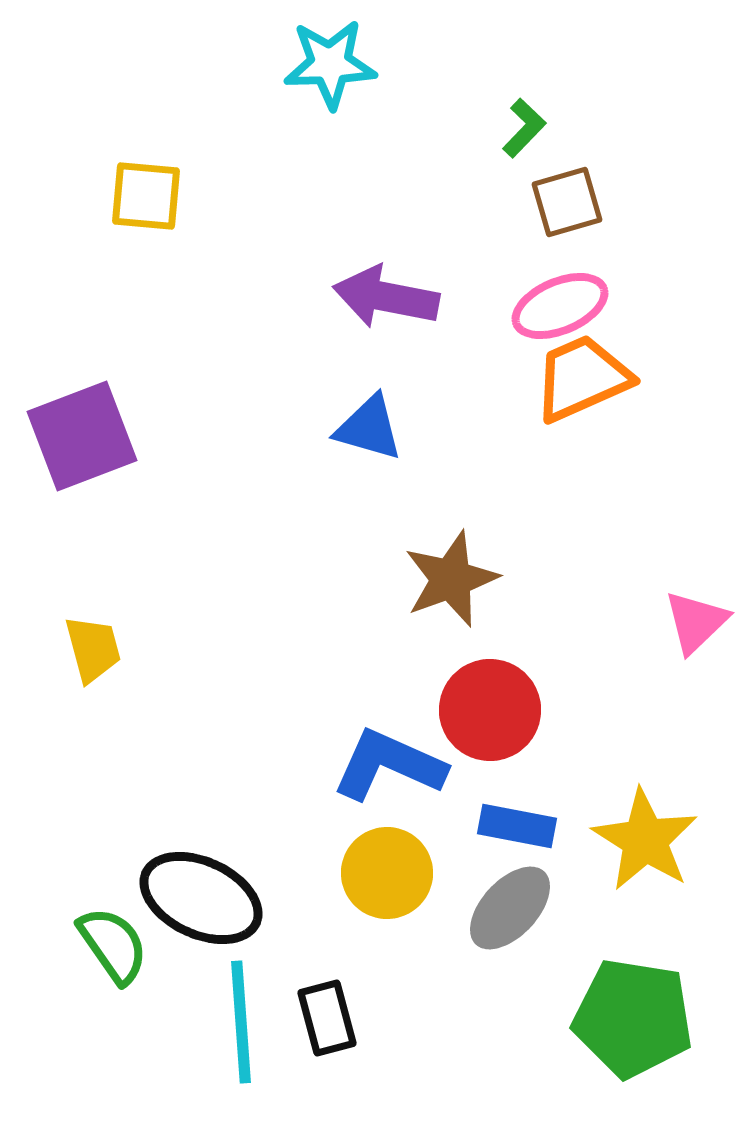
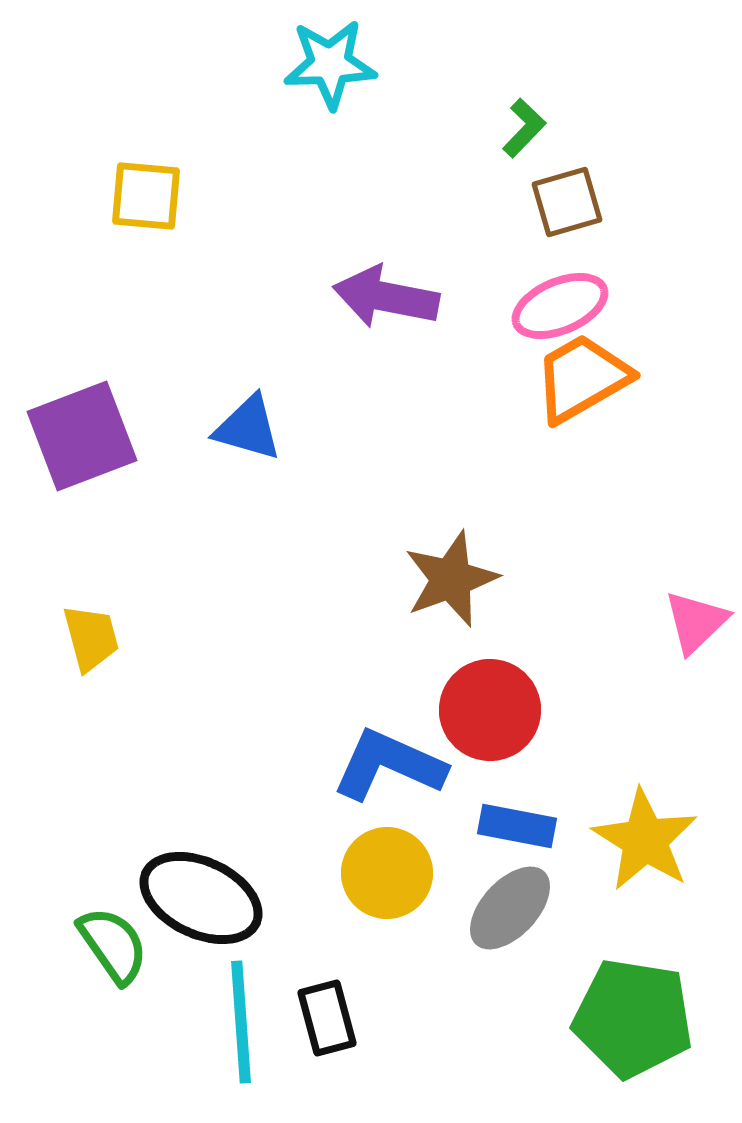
orange trapezoid: rotated 6 degrees counterclockwise
blue triangle: moved 121 px left
yellow trapezoid: moved 2 px left, 11 px up
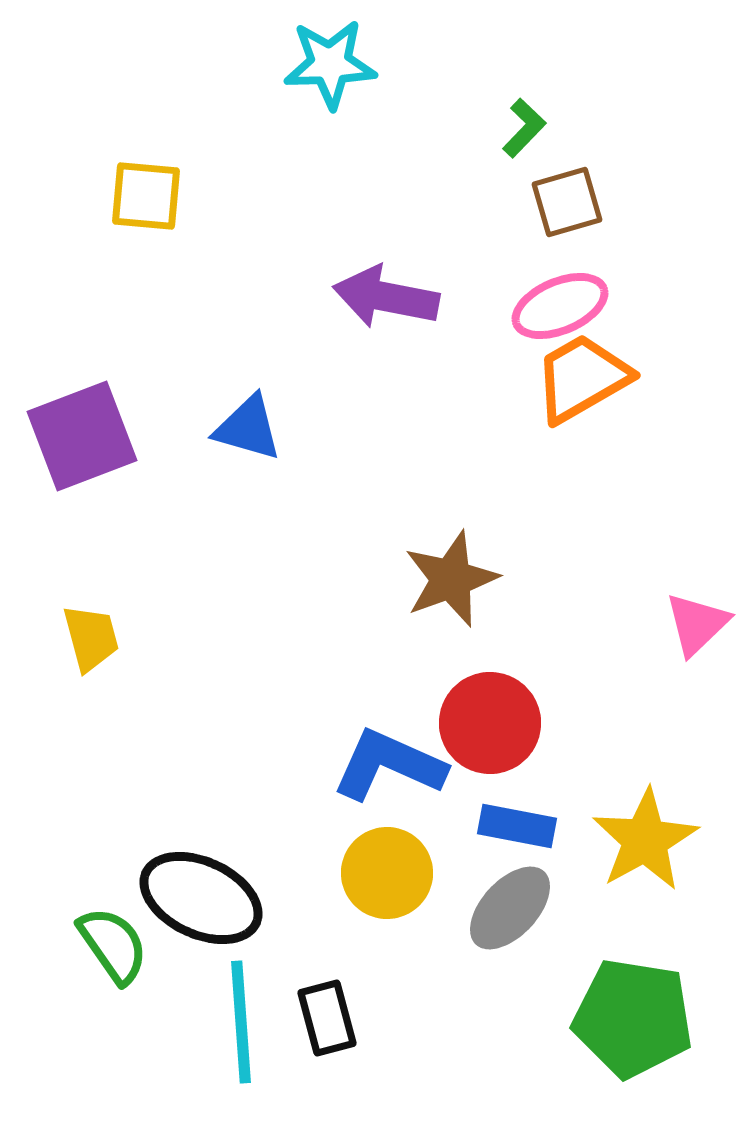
pink triangle: moved 1 px right, 2 px down
red circle: moved 13 px down
yellow star: rotated 11 degrees clockwise
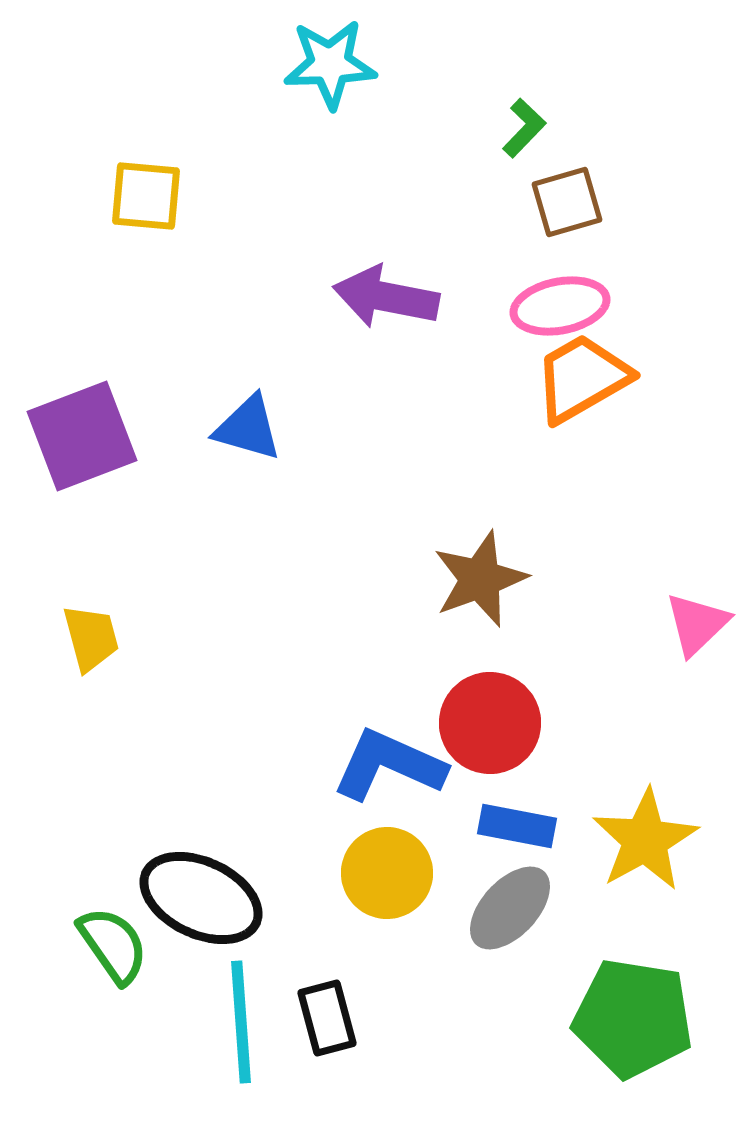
pink ellipse: rotated 12 degrees clockwise
brown star: moved 29 px right
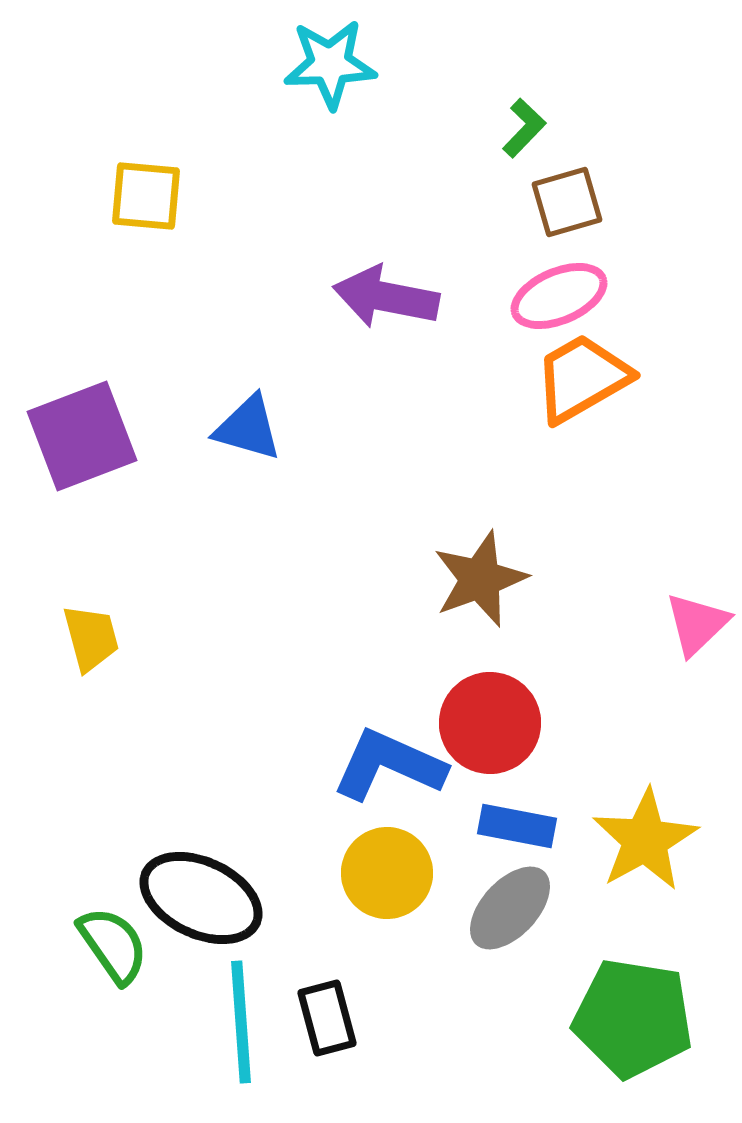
pink ellipse: moved 1 px left, 10 px up; rotated 12 degrees counterclockwise
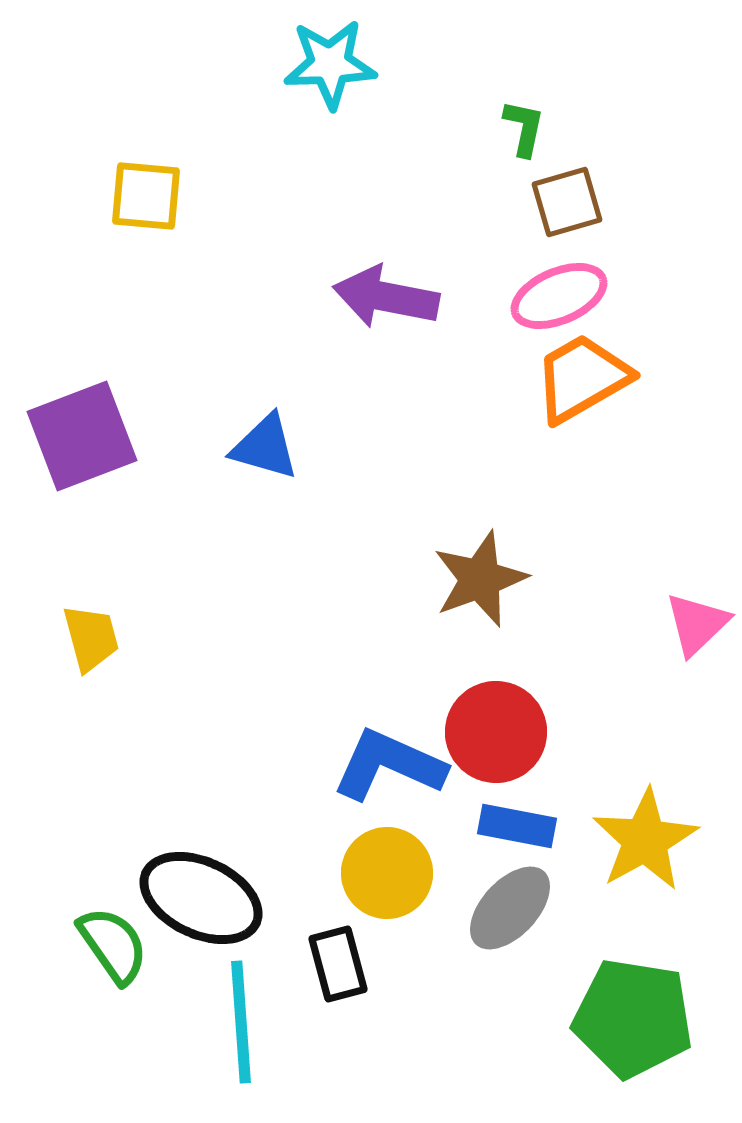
green L-shape: rotated 32 degrees counterclockwise
blue triangle: moved 17 px right, 19 px down
red circle: moved 6 px right, 9 px down
black rectangle: moved 11 px right, 54 px up
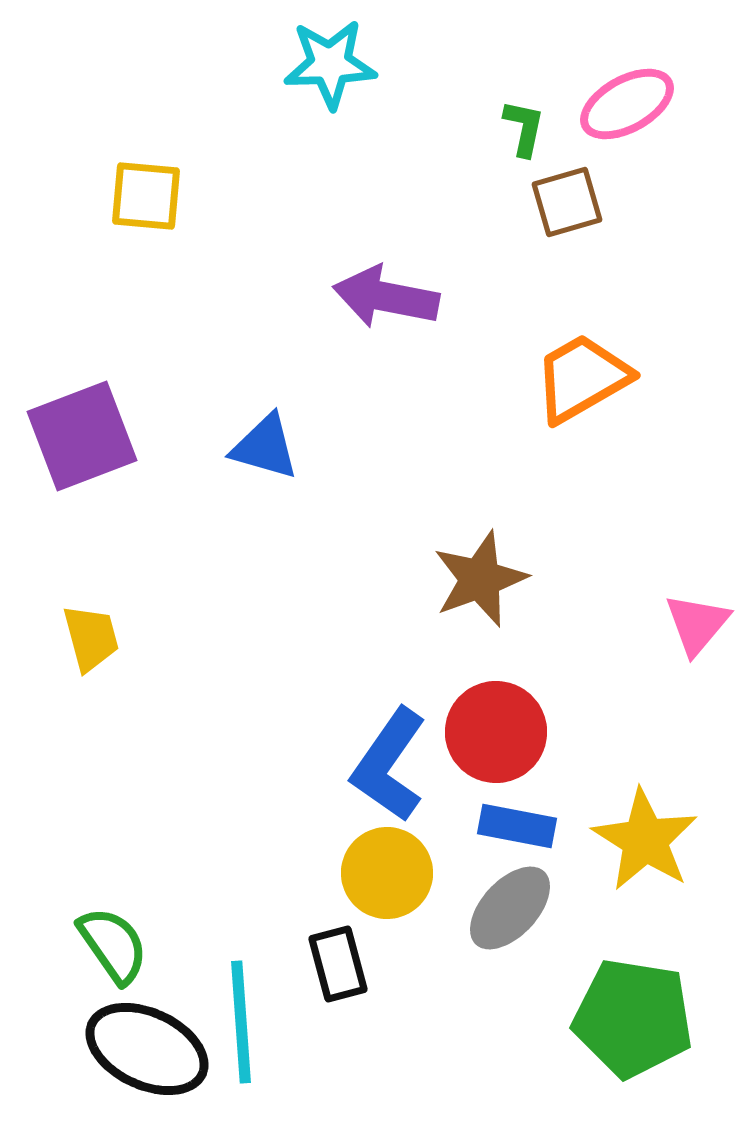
pink ellipse: moved 68 px right, 192 px up; rotated 6 degrees counterclockwise
pink triangle: rotated 6 degrees counterclockwise
blue L-shape: rotated 79 degrees counterclockwise
yellow star: rotated 11 degrees counterclockwise
black ellipse: moved 54 px left, 151 px down
